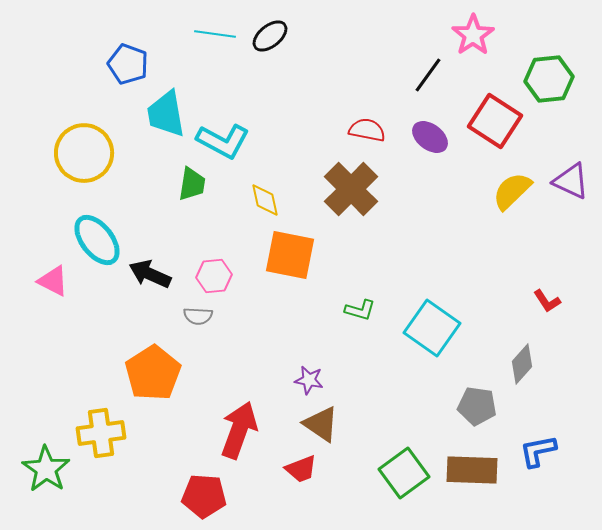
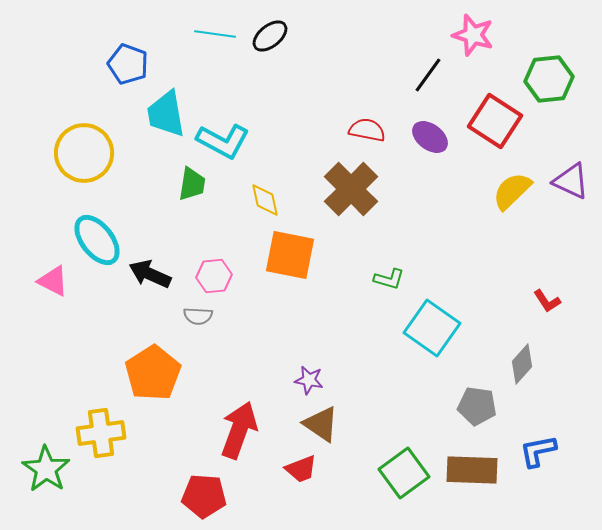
pink star: rotated 21 degrees counterclockwise
green L-shape: moved 29 px right, 31 px up
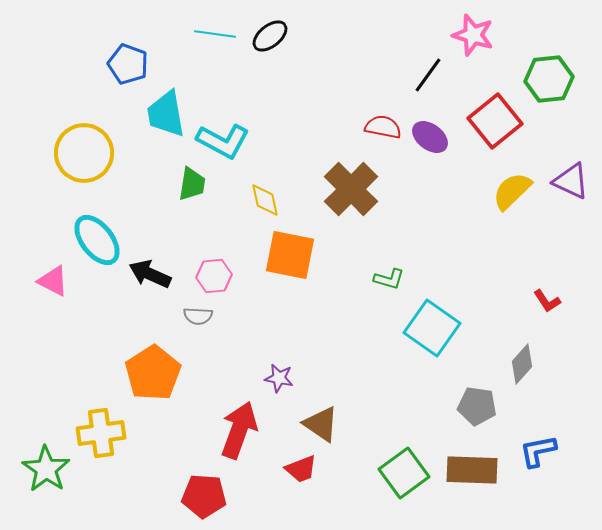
red square: rotated 18 degrees clockwise
red semicircle: moved 16 px right, 3 px up
purple star: moved 30 px left, 2 px up
